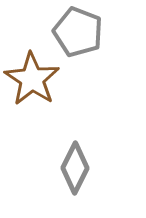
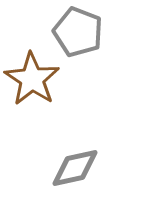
gray diamond: rotated 51 degrees clockwise
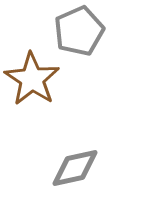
gray pentagon: moved 1 px right, 1 px up; rotated 27 degrees clockwise
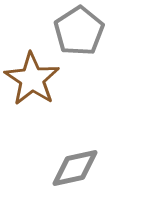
gray pentagon: rotated 9 degrees counterclockwise
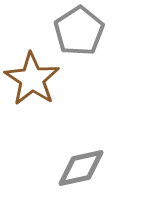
gray diamond: moved 6 px right
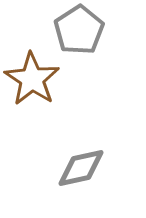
gray pentagon: moved 1 px up
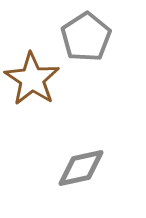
gray pentagon: moved 7 px right, 7 px down
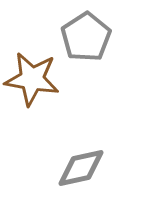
brown star: rotated 24 degrees counterclockwise
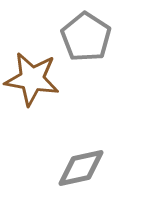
gray pentagon: rotated 6 degrees counterclockwise
